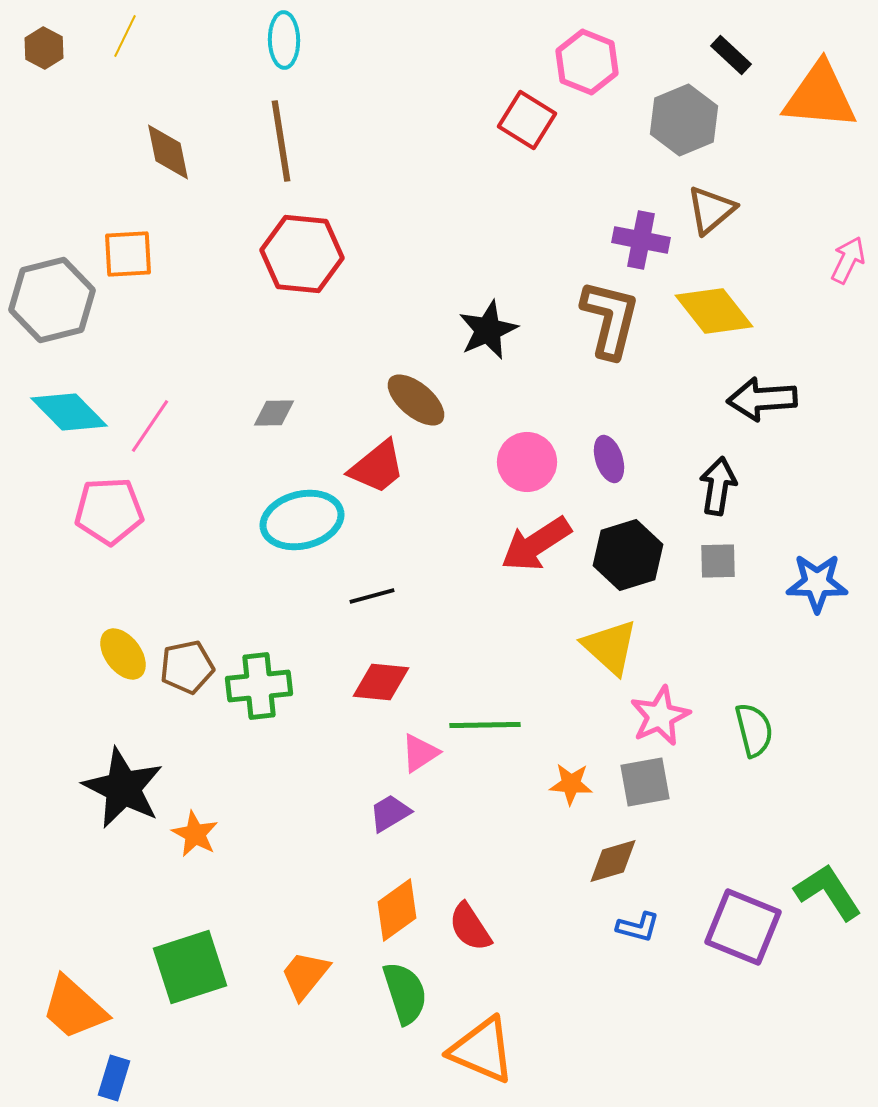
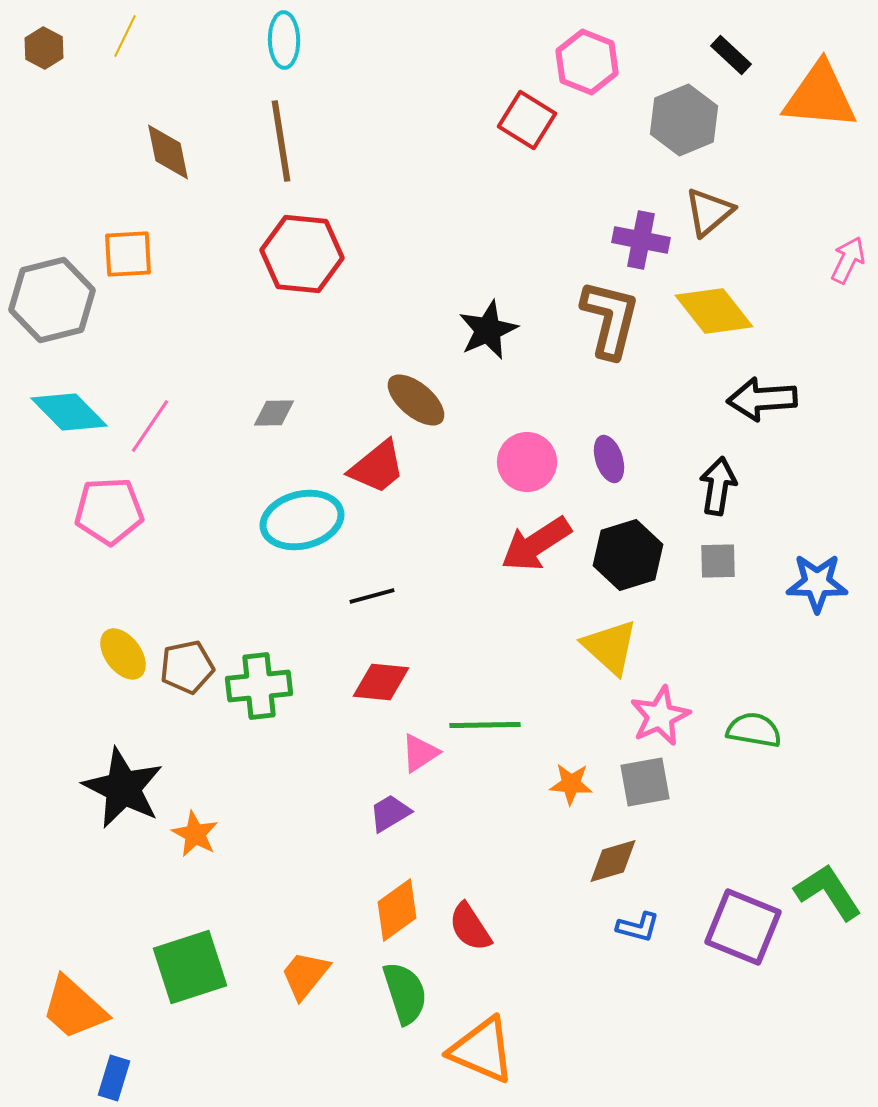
brown triangle at (711, 210): moved 2 px left, 2 px down
green semicircle at (754, 730): rotated 66 degrees counterclockwise
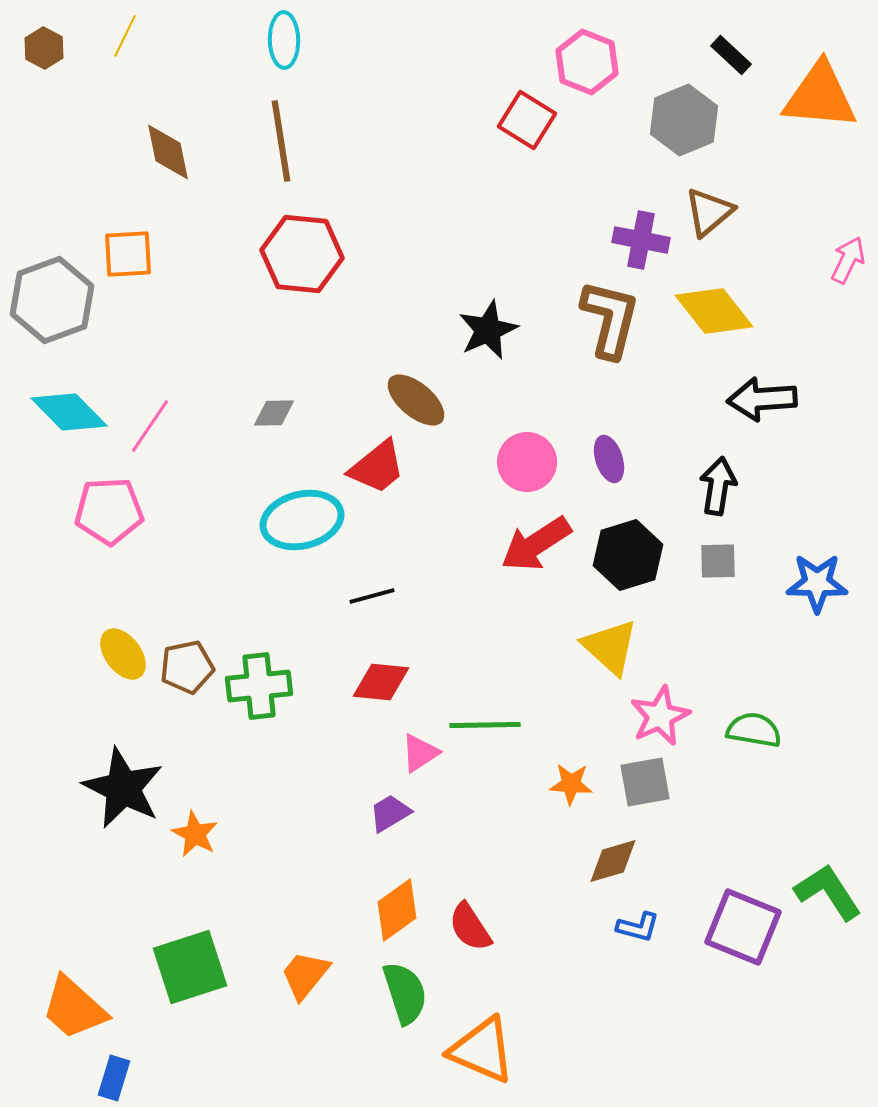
gray hexagon at (52, 300): rotated 6 degrees counterclockwise
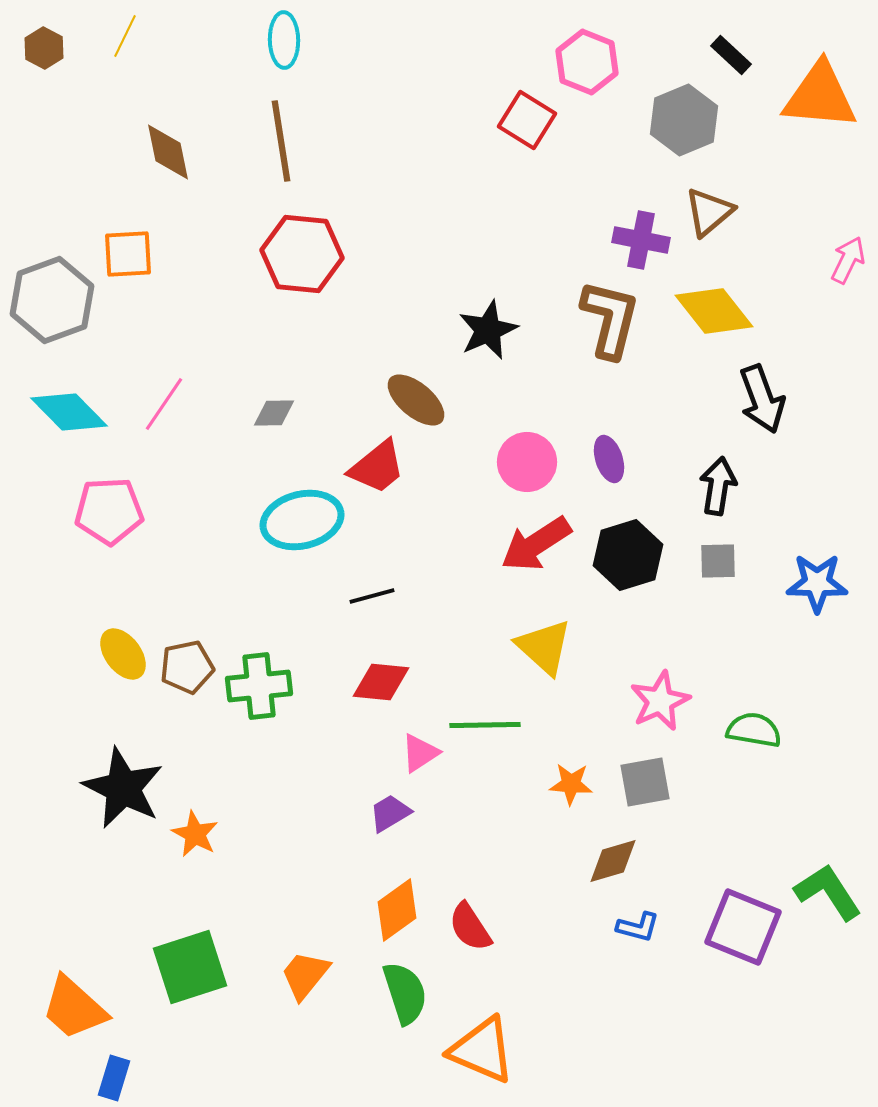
black arrow at (762, 399): rotated 106 degrees counterclockwise
pink line at (150, 426): moved 14 px right, 22 px up
yellow triangle at (610, 647): moved 66 px left
pink star at (660, 716): moved 15 px up
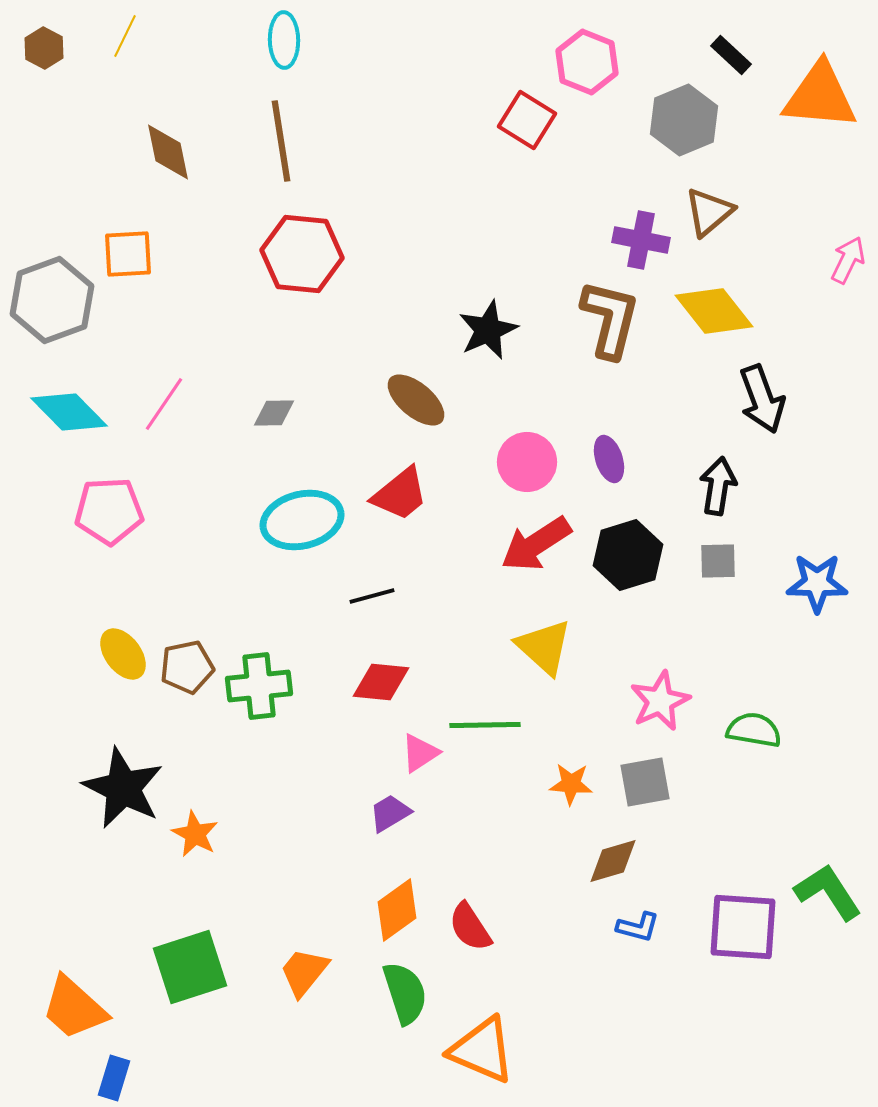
red trapezoid at (377, 467): moved 23 px right, 27 px down
purple square at (743, 927): rotated 18 degrees counterclockwise
orange trapezoid at (305, 975): moved 1 px left, 3 px up
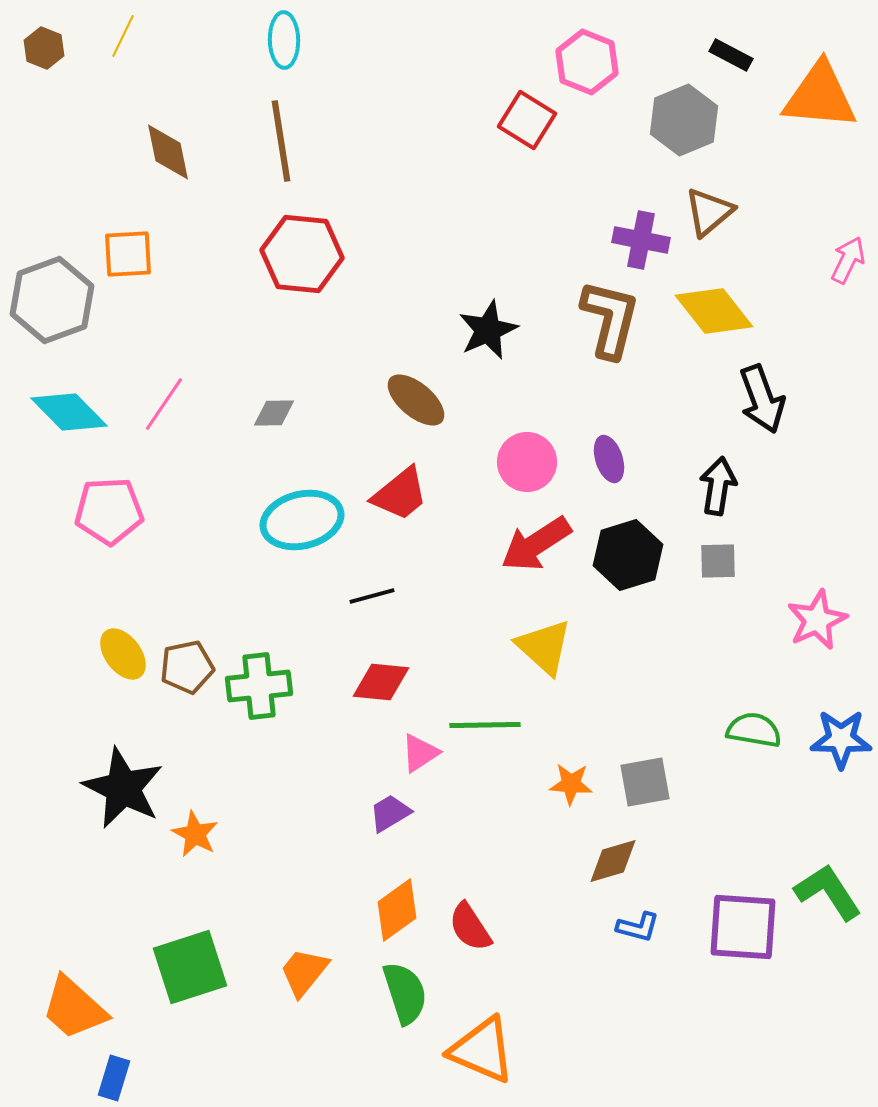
yellow line at (125, 36): moved 2 px left
brown hexagon at (44, 48): rotated 6 degrees counterclockwise
black rectangle at (731, 55): rotated 15 degrees counterclockwise
blue star at (817, 583): moved 24 px right, 156 px down
pink star at (660, 701): moved 157 px right, 81 px up
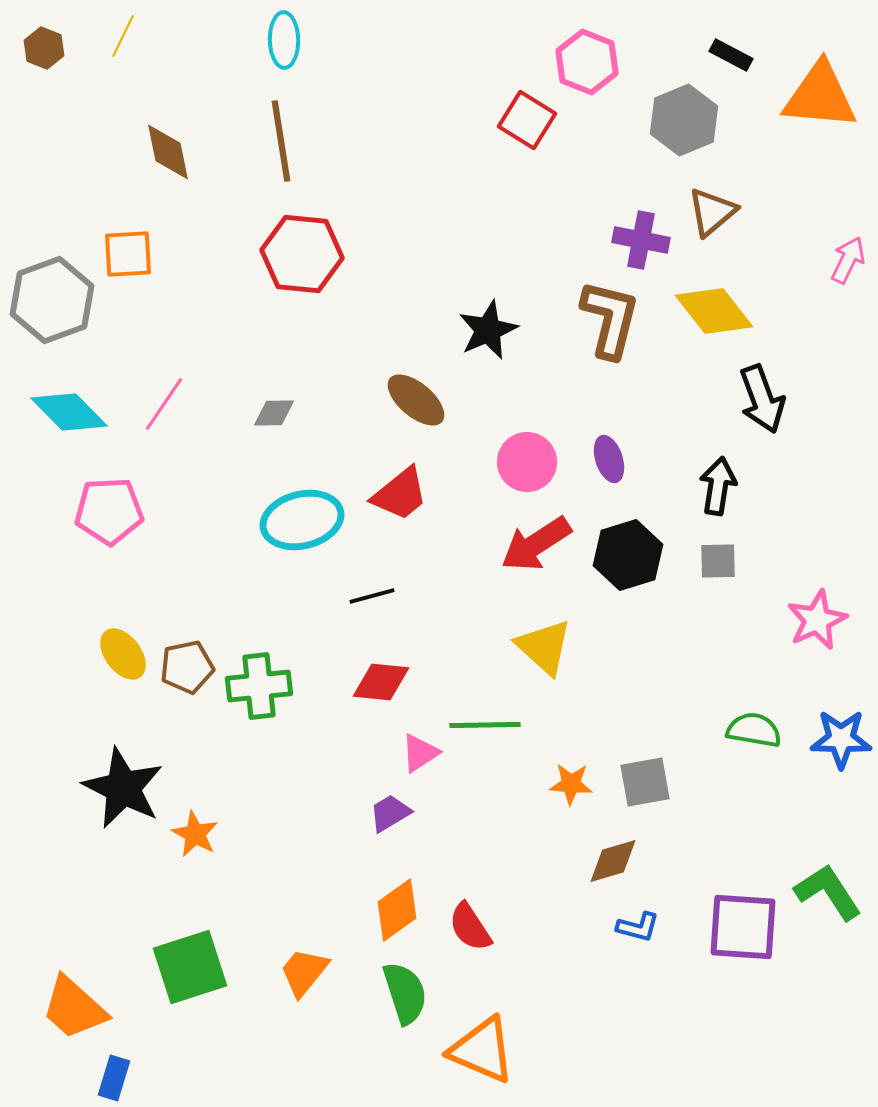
brown triangle at (709, 212): moved 3 px right
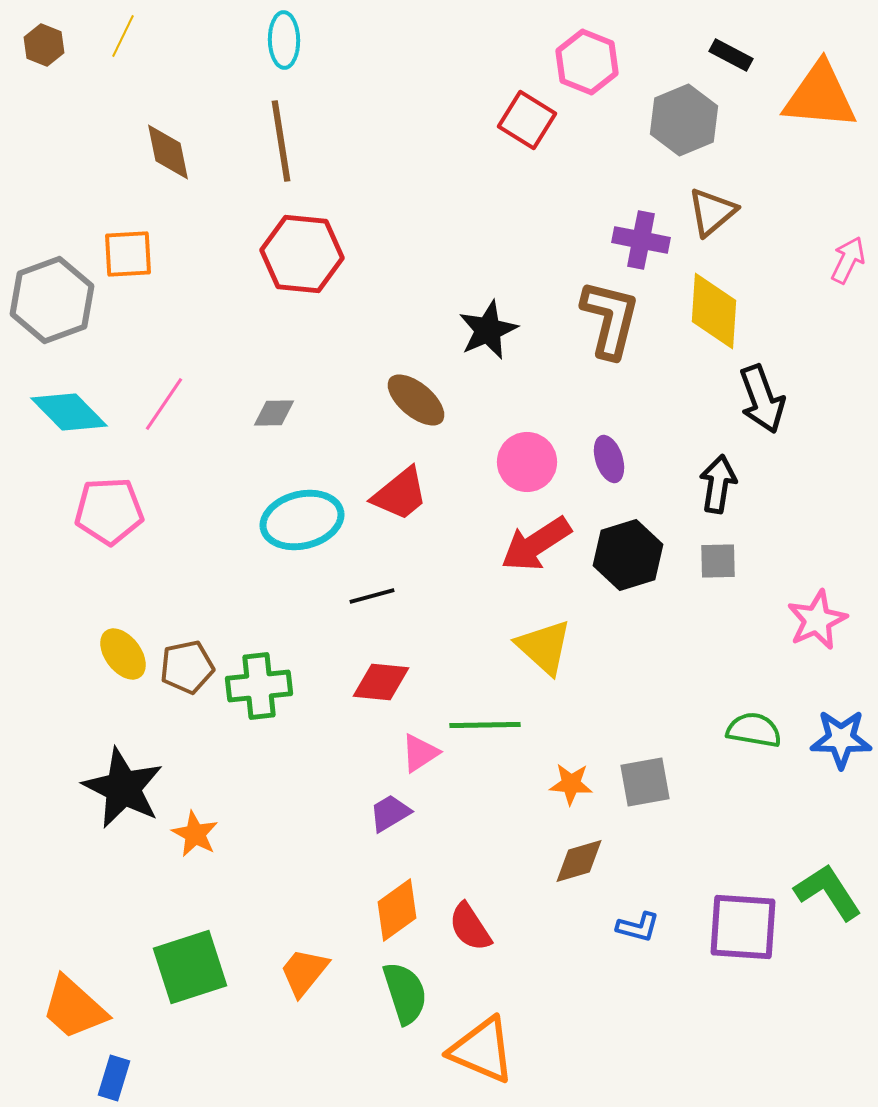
brown hexagon at (44, 48): moved 3 px up
yellow diamond at (714, 311): rotated 42 degrees clockwise
black arrow at (718, 486): moved 2 px up
brown diamond at (613, 861): moved 34 px left
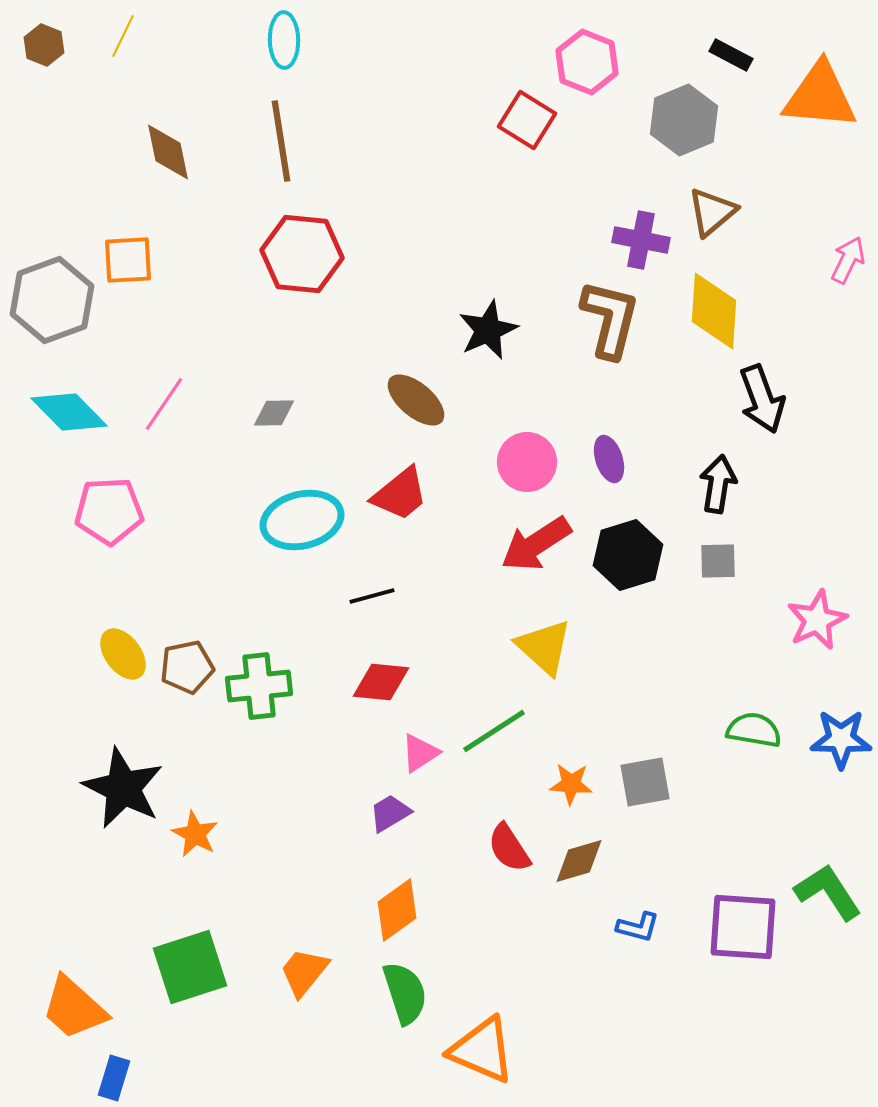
orange square at (128, 254): moved 6 px down
green line at (485, 725): moved 9 px right, 6 px down; rotated 32 degrees counterclockwise
red semicircle at (470, 927): moved 39 px right, 79 px up
